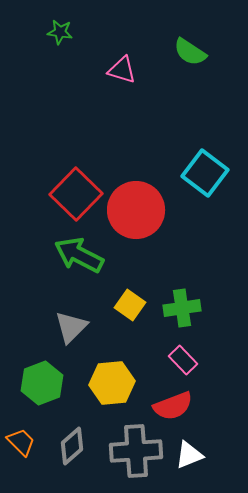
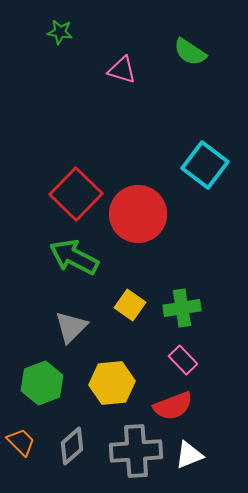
cyan square: moved 8 px up
red circle: moved 2 px right, 4 px down
green arrow: moved 5 px left, 2 px down
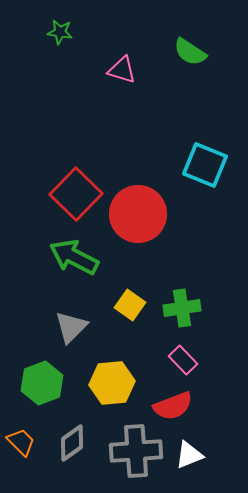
cyan square: rotated 15 degrees counterclockwise
gray diamond: moved 3 px up; rotated 6 degrees clockwise
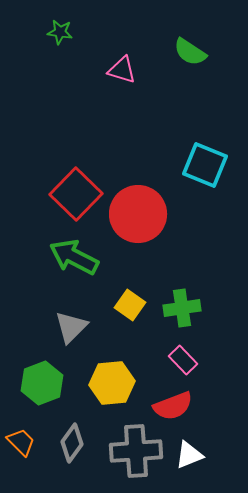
gray diamond: rotated 18 degrees counterclockwise
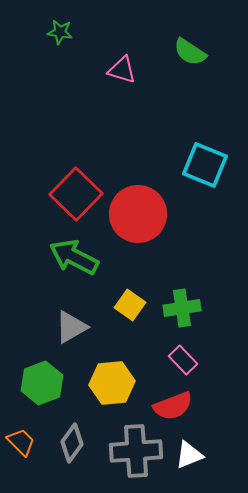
gray triangle: rotated 15 degrees clockwise
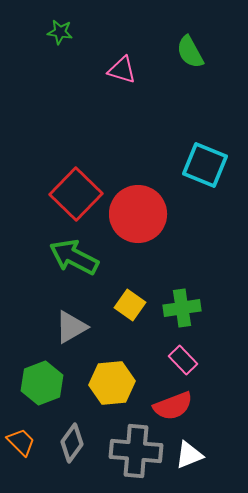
green semicircle: rotated 28 degrees clockwise
gray cross: rotated 9 degrees clockwise
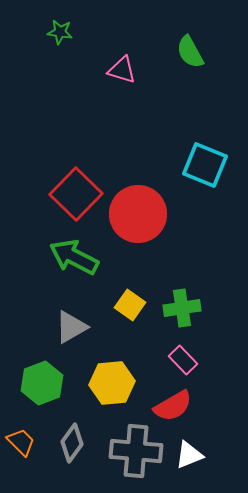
red semicircle: rotated 9 degrees counterclockwise
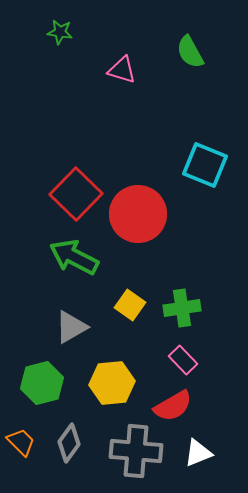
green hexagon: rotated 6 degrees clockwise
gray diamond: moved 3 px left
white triangle: moved 9 px right, 2 px up
